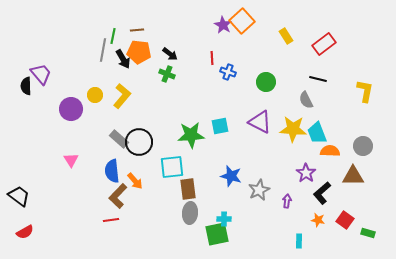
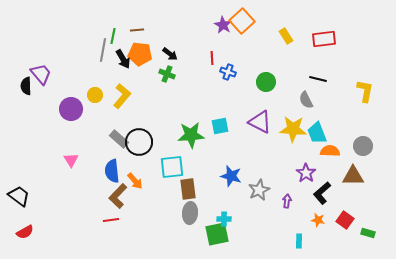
red rectangle at (324, 44): moved 5 px up; rotated 30 degrees clockwise
orange pentagon at (139, 52): moved 1 px right, 2 px down
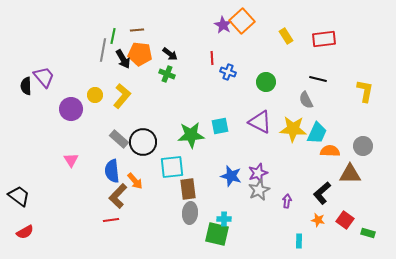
purple trapezoid at (41, 74): moved 3 px right, 3 px down
cyan trapezoid at (317, 133): rotated 135 degrees counterclockwise
black circle at (139, 142): moved 4 px right
purple star at (306, 173): moved 48 px left; rotated 18 degrees clockwise
brown triangle at (353, 176): moved 3 px left, 2 px up
green square at (217, 234): rotated 25 degrees clockwise
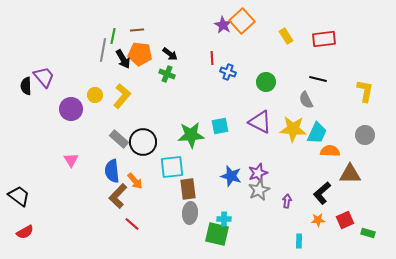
gray circle at (363, 146): moved 2 px right, 11 px up
red line at (111, 220): moved 21 px right, 4 px down; rotated 49 degrees clockwise
orange star at (318, 220): rotated 16 degrees counterclockwise
red square at (345, 220): rotated 30 degrees clockwise
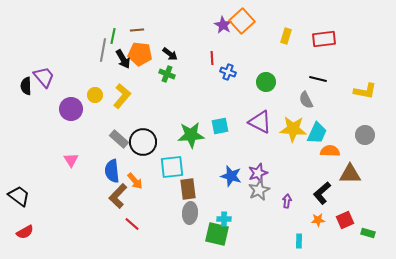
yellow rectangle at (286, 36): rotated 49 degrees clockwise
yellow L-shape at (365, 91): rotated 90 degrees clockwise
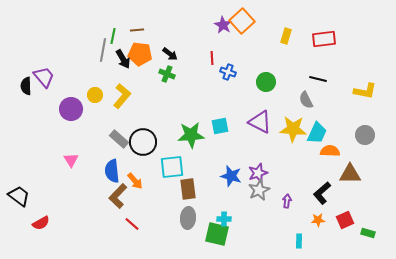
gray ellipse at (190, 213): moved 2 px left, 5 px down
red semicircle at (25, 232): moved 16 px right, 9 px up
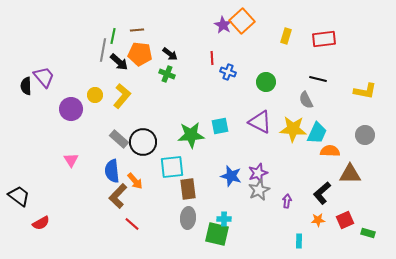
black arrow at (123, 59): moved 4 px left, 3 px down; rotated 18 degrees counterclockwise
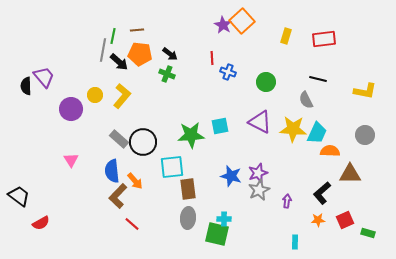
cyan rectangle at (299, 241): moved 4 px left, 1 px down
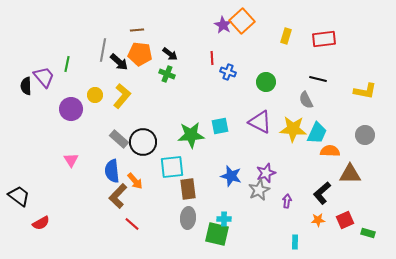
green line at (113, 36): moved 46 px left, 28 px down
purple star at (258, 173): moved 8 px right
